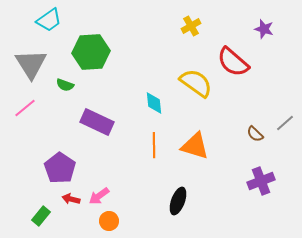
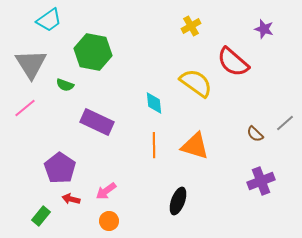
green hexagon: moved 2 px right; rotated 15 degrees clockwise
pink arrow: moved 7 px right, 5 px up
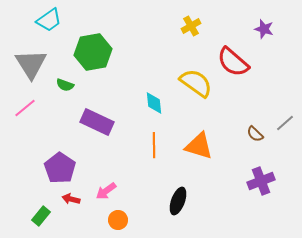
green hexagon: rotated 21 degrees counterclockwise
orange triangle: moved 4 px right
orange circle: moved 9 px right, 1 px up
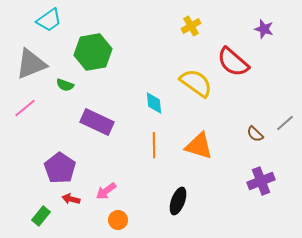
gray triangle: rotated 40 degrees clockwise
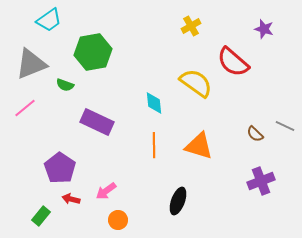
gray line: moved 3 px down; rotated 66 degrees clockwise
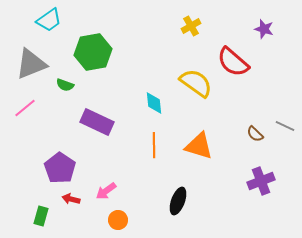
green rectangle: rotated 24 degrees counterclockwise
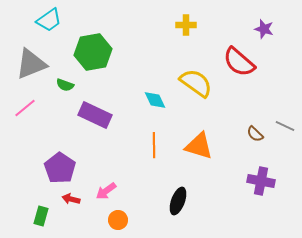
yellow cross: moved 5 px left, 1 px up; rotated 30 degrees clockwise
red semicircle: moved 6 px right
cyan diamond: moved 1 px right, 3 px up; rotated 20 degrees counterclockwise
purple rectangle: moved 2 px left, 7 px up
purple cross: rotated 32 degrees clockwise
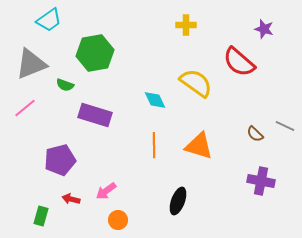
green hexagon: moved 2 px right, 1 px down
purple rectangle: rotated 8 degrees counterclockwise
purple pentagon: moved 8 px up; rotated 24 degrees clockwise
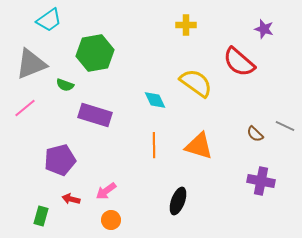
orange circle: moved 7 px left
